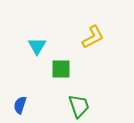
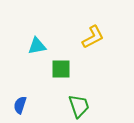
cyan triangle: rotated 48 degrees clockwise
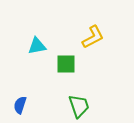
green square: moved 5 px right, 5 px up
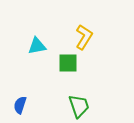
yellow L-shape: moved 9 px left; rotated 30 degrees counterclockwise
green square: moved 2 px right, 1 px up
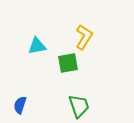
green square: rotated 10 degrees counterclockwise
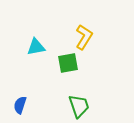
cyan triangle: moved 1 px left, 1 px down
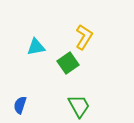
green square: rotated 25 degrees counterclockwise
green trapezoid: rotated 10 degrees counterclockwise
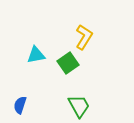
cyan triangle: moved 8 px down
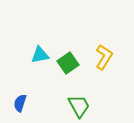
yellow L-shape: moved 20 px right, 20 px down
cyan triangle: moved 4 px right
blue semicircle: moved 2 px up
